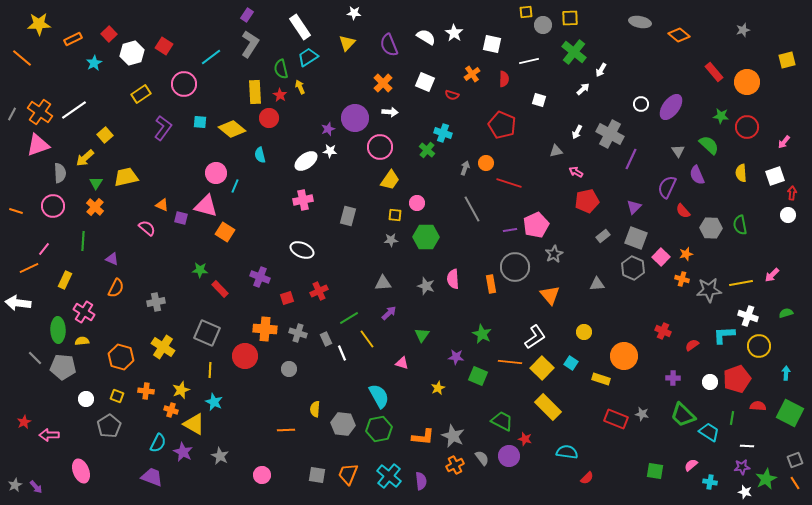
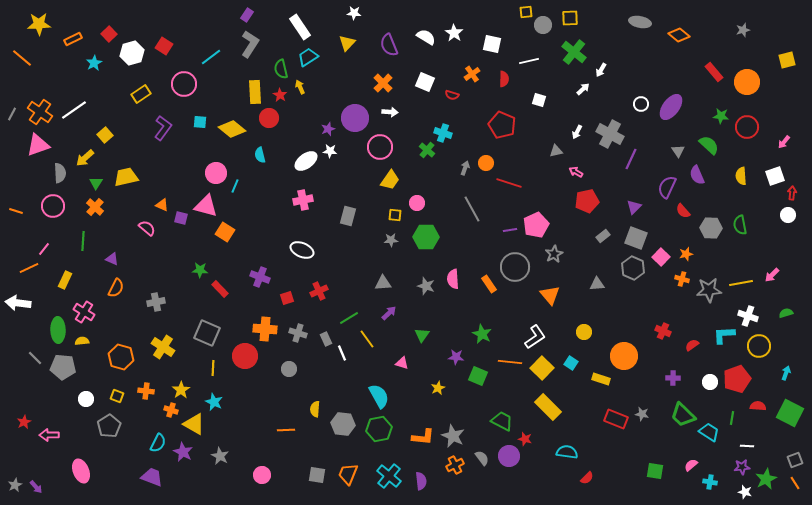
yellow semicircle at (741, 173): moved 3 px down
orange rectangle at (491, 284): moved 2 px left; rotated 24 degrees counterclockwise
yellow line at (210, 370): moved 3 px right, 2 px up
cyan arrow at (786, 373): rotated 16 degrees clockwise
yellow star at (181, 390): rotated 12 degrees counterclockwise
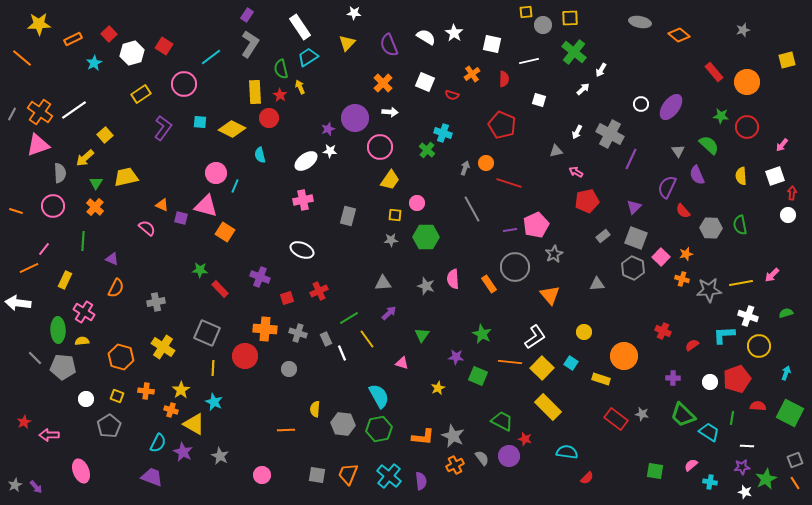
yellow diamond at (232, 129): rotated 12 degrees counterclockwise
pink arrow at (784, 142): moved 2 px left, 3 px down
red rectangle at (616, 419): rotated 15 degrees clockwise
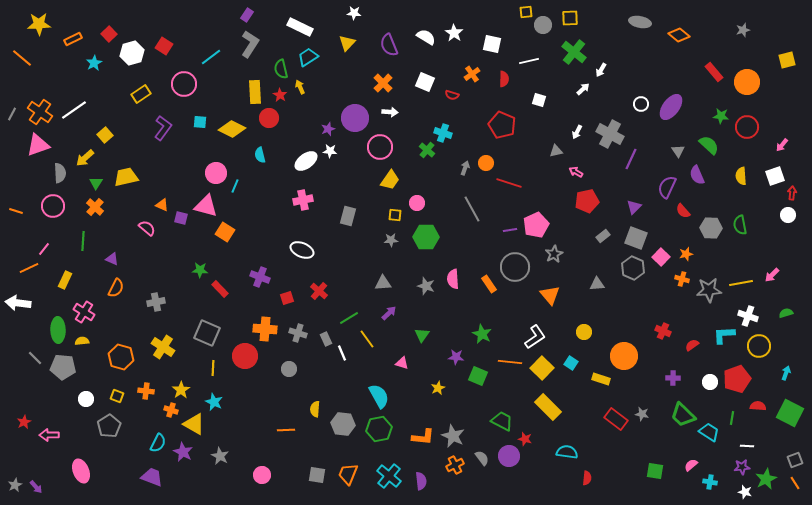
white rectangle at (300, 27): rotated 30 degrees counterclockwise
red cross at (319, 291): rotated 24 degrees counterclockwise
red semicircle at (587, 478): rotated 40 degrees counterclockwise
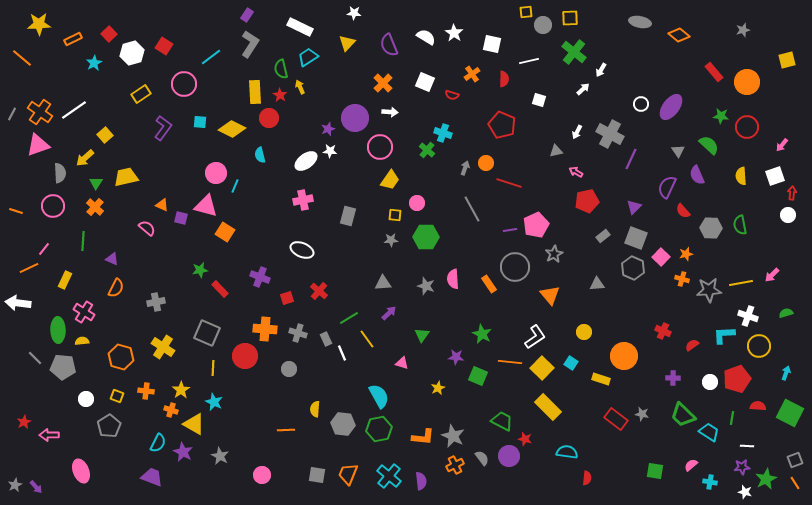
green star at (200, 270): rotated 14 degrees counterclockwise
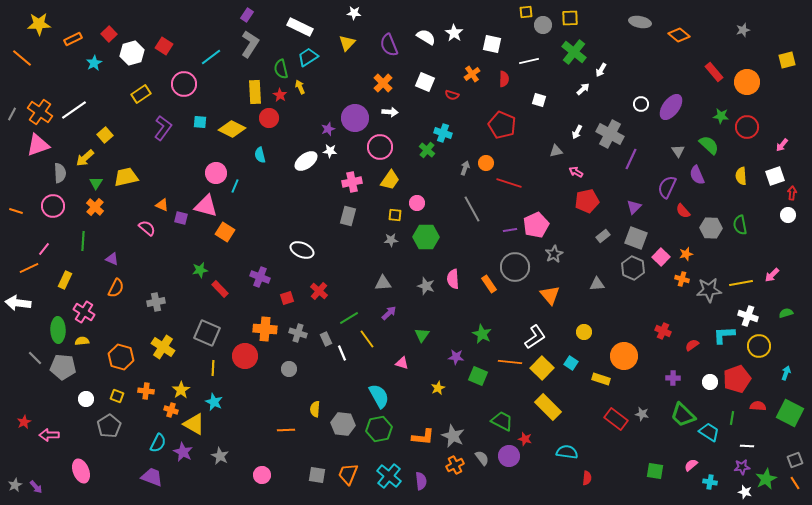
pink cross at (303, 200): moved 49 px right, 18 px up
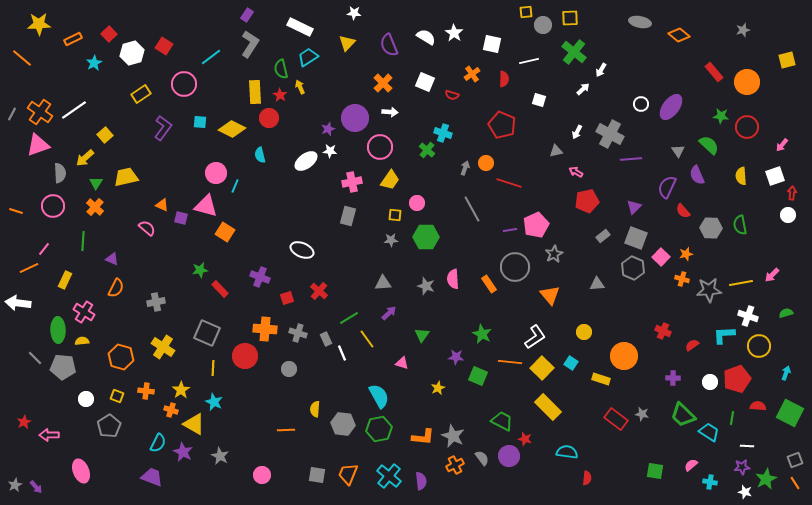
purple line at (631, 159): rotated 60 degrees clockwise
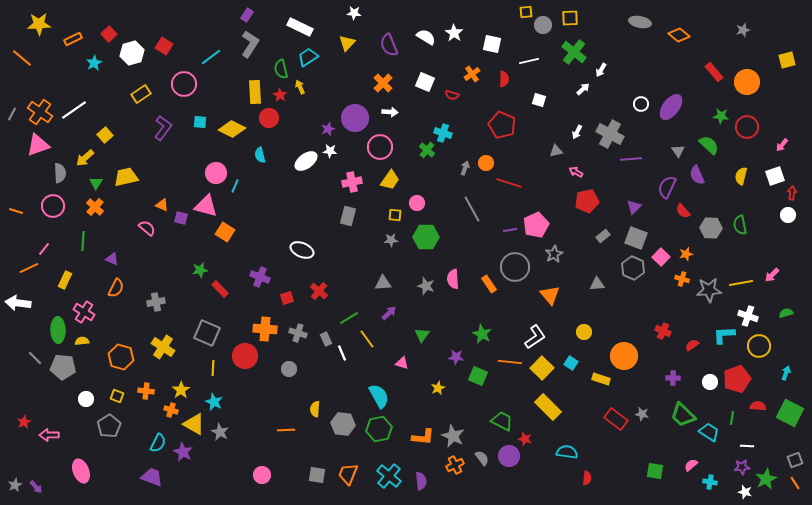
yellow semicircle at (741, 176): rotated 18 degrees clockwise
gray star at (220, 456): moved 24 px up
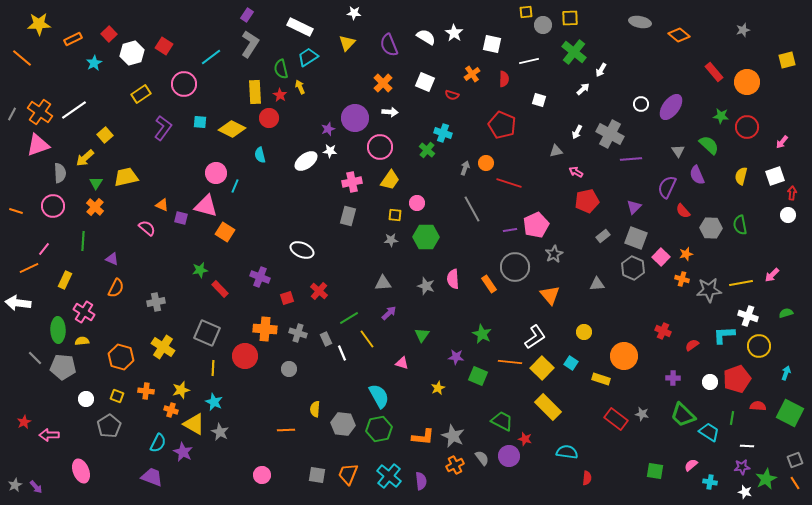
pink arrow at (782, 145): moved 3 px up
yellow star at (181, 390): rotated 18 degrees clockwise
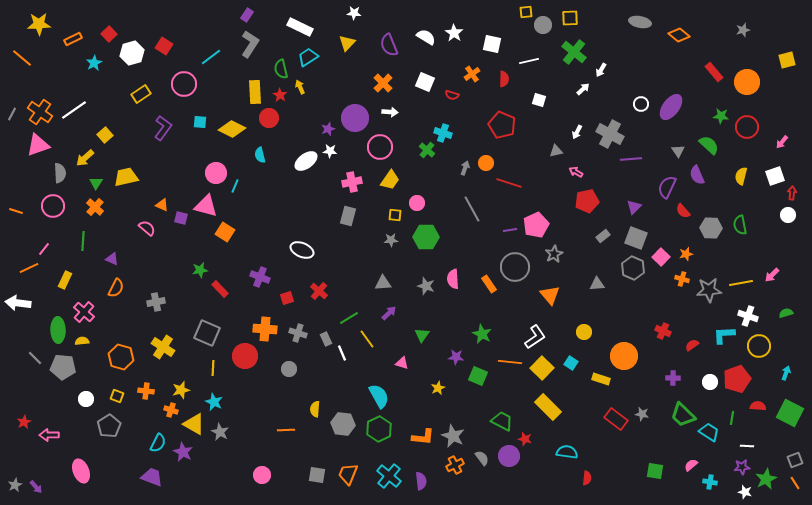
pink cross at (84, 312): rotated 10 degrees clockwise
green hexagon at (379, 429): rotated 15 degrees counterclockwise
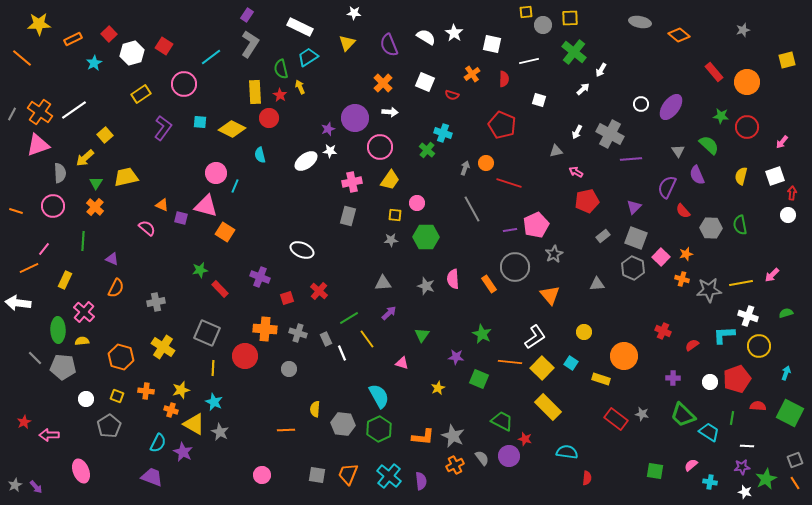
green square at (478, 376): moved 1 px right, 3 px down
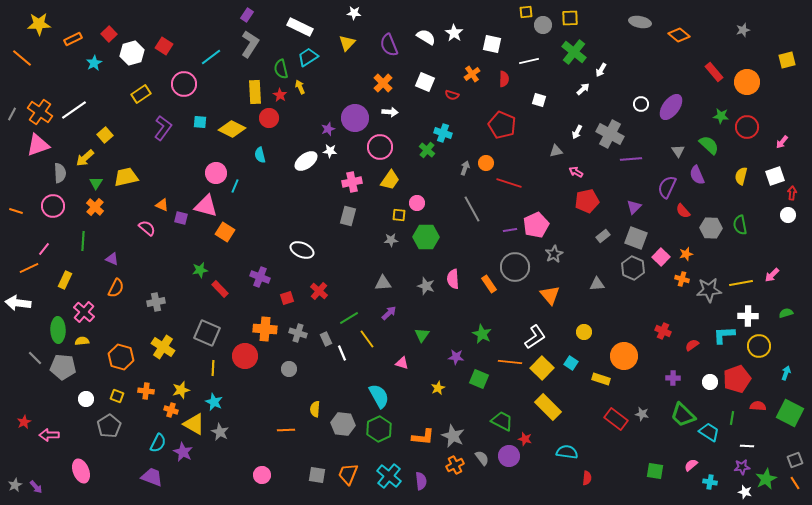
yellow square at (395, 215): moved 4 px right
white cross at (748, 316): rotated 18 degrees counterclockwise
